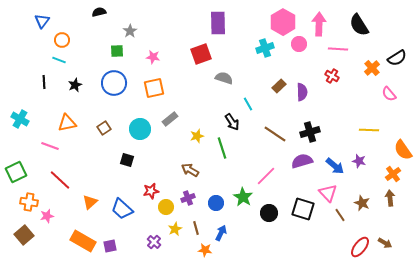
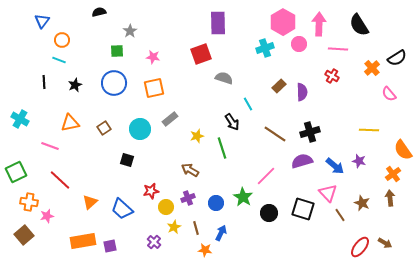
orange triangle at (67, 123): moved 3 px right
yellow star at (175, 229): moved 1 px left, 2 px up
orange rectangle at (83, 241): rotated 40 degrees counterclockwise
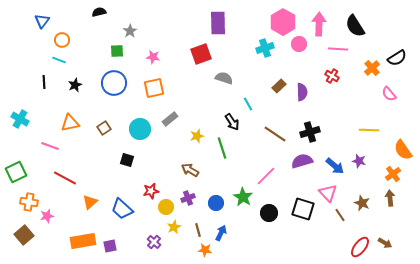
black semicircle at (359, 25): moved 4 px left, 1 px down
red line at (60, 180): moved 5 px right, 2 px up; rotated 15 degrees counterclockwise
brown line at (196, 228): moved 2 px right, 2 px down
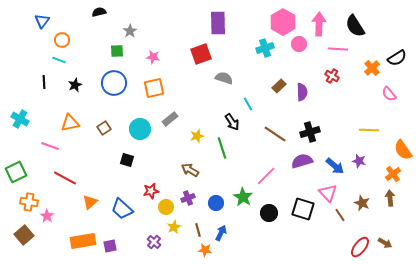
pink star at (47, 216): rotated 24 degrees counterclockwise
